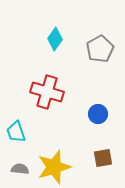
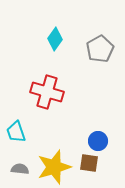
blue circle: moved 27 px down
brown square: moved 14 px left, 5 px down; rotated 18 degrees clockwise
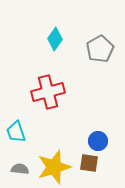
red cross: moved 1 px right; rotated 32 degrees counterclockwise
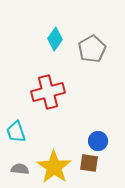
gray pentagon: moved 8 px left
yellow star: rotated 20 degrees counterclockwise
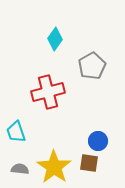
gray pentagon: moved 17 px down
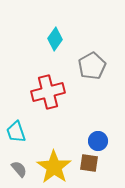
gray semicircle: moved 1 px left; rotated 42 degrees clockwise
